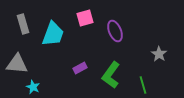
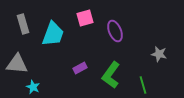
gray star: rotated 21 degrees counterclockwise
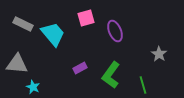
pink square: moved 1 px right
gray rectangle: rotated 48 degrees counterclockwise
cyan trapezoid: rotated 60 degrees counterclockwise
gray star: rotated 21 degrees clockwise
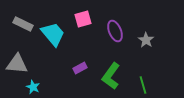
pink square: moved 3 px left, 1 px down
gray star: moved 13 px left, 14 px up
green L-shape: moved 1 px down
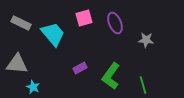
pink square: moved 1 px right, 1 px up
gray rectangle: moved 2 px left, 1 px up
purple ellipse: moved 8 px up
gray star: rotated 28 degrees counterclockwise
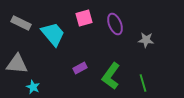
purple ellipse: moved 1 px down
green line: moved 2 px up
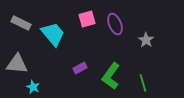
pink square: moved 3 px right, 1 px down
gray star: rotated 28 degrees clockwise
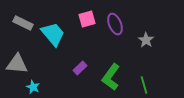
gray rectangle: moved 2 px right
purple rectangle: rotated 16 degrees counterclockwise
green L-shape: moved 1 px down
green line: moved 1 px right, 2 px down
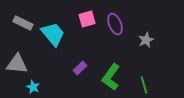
gray star: rotated 14 degrees clockwise
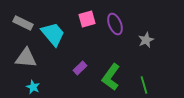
gray triangle: moved 9 px right, 6 px up
